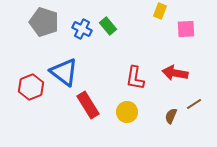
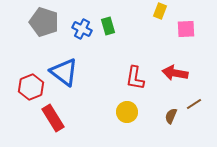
green rectangle: rotated 24 degrees clockwise
red rectangle: moved 35 px left, 13 px down
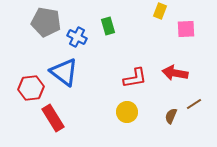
gray pentagon: moved 2 px right; rotated 8 degrees counterclockwise
blue cross: moved 5 px left, 8 px down
red L-shape: rotated 110 degrees counterclockwise
red hexagon: moved 1 px down; rotated 15 degrees clockwise
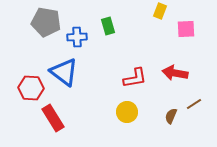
blue cross: rotated 30 degrees counterclockwise
red hexagon: rotated 10 degrees clockwise
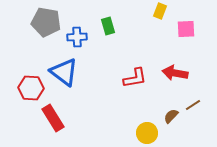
brown line: moved 1 px left, 1 px down
yellow circle: moved 20 px right, 21 px down
brown semicircle: rotated 21 degrees clockwise
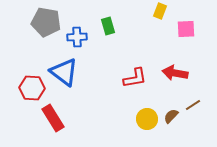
red hexagon: moved 1 px right
yellow circle: moved 14 px up
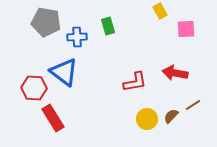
yellow rectangle: rotated 49 degrees counterclockwise
red L-shape: moved 4 px down
red hexagon: moved 2 px right
